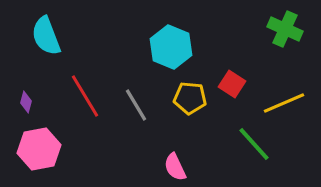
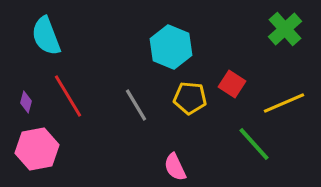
green cross: rotated 24 degrees clockwise
red line: moved 17 px left
pink hexagon: moved 2 px left
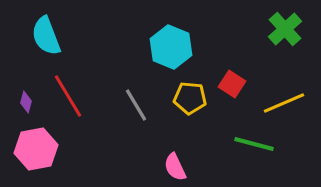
green line: rotated 33 degrees counterclockwise
pink hexagon: moved 1 px left
